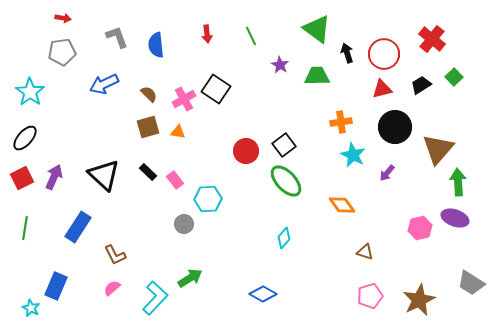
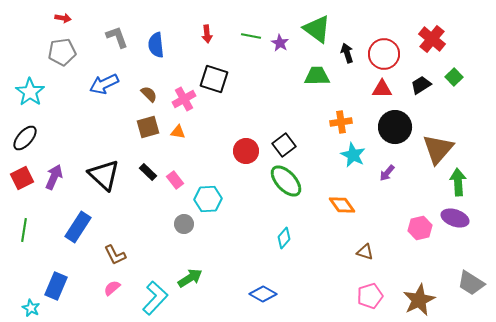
green line at (251, 36): rotated 54 degrees counterclockwise
purple star at (280, 65): moved 22 px up
black square at (216, 89): moved 2 px left, 10 px up; rotated 16 degrees counterclockwise
red triangle at (382, 89): rotated 15 degrees clockwise
green line at (25, 228): moved 1 px left, 2 px down
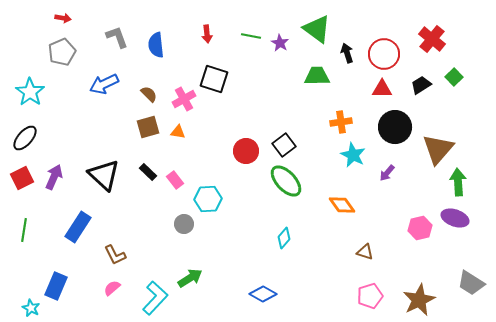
gray pentagon at (62, 52): rotated 16 degrees counterclockwise
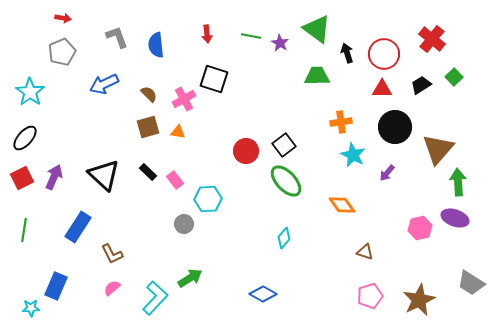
brown L-shape at (115, 255): moved 3 px left, 1 px up
cyan star at (31, 308): rotated 30 degrees counterclockwise
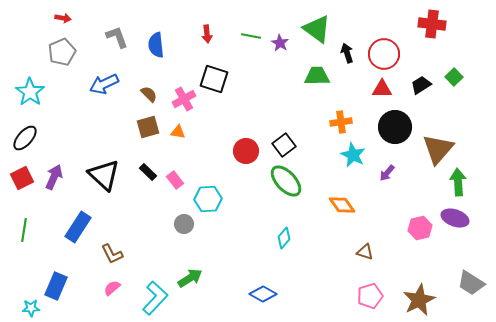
red cross at (432, 39): moved 15 px up; rotated 32 degrees counterclockwise
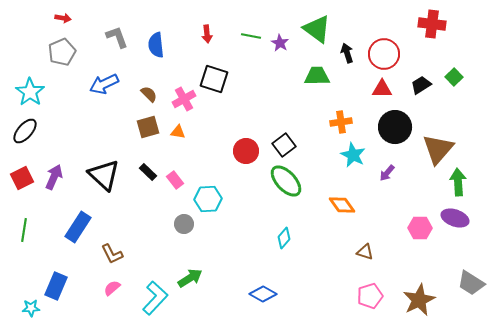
black ellipse at (25, 138): moved 7 px up
pink hexagon at (420, 228): rotated 15 degrees clockwise
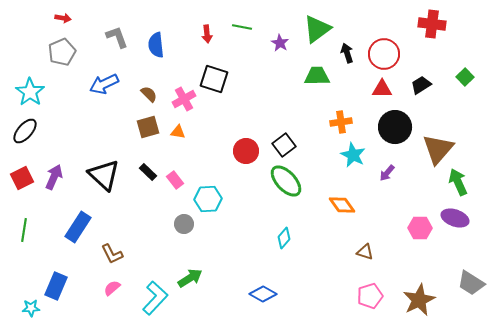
green triangle at (317, 29): rotated 48 degrees clockwise
green line at (251, 36): moved 9 px left, 9 px up
green square at (454, 77): moved 11 px right
green arrow at (458, 182): rotated 20 degrees counterclockwise
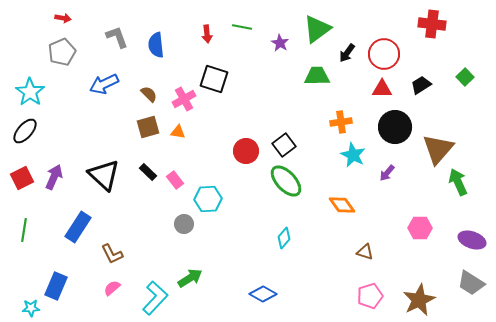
black arrow at (347, 53): rotated 126 degrees counterclockwise
purple ellipse at (455, 218): moved 17 px right, 22 px down
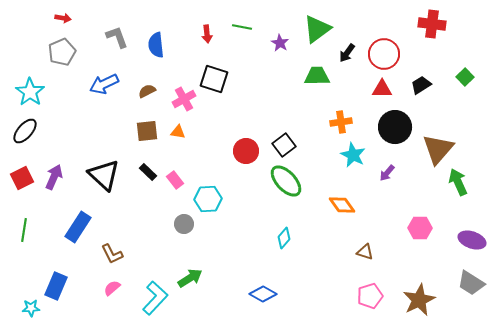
brown semicircle at (149, 94): moved 2 px left, 3 px up; rotated 72 degrees counterclockwise
brown square at (148, 127): moved 1 px left, 4 px down; rotated 10 degrees clockwise
